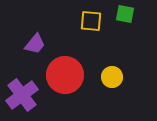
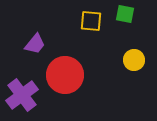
yellow circle: moved 22 px right, 17 px up
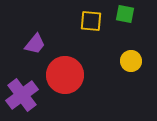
yellow circle: moved 3 px left, 1 px down
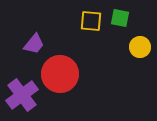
green square: moved 5 px left, 4 px down
purple trapezoid: moved 1 px left
yellow circle: moved 9 px right, 14 px up
red circle: moved 5 px left, 1 px up
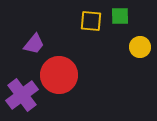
green square: moved 2 px up; rotated 12 degrees counterclockwise
red circle: moved 1 px left, 1 px down
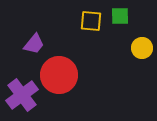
yellow circle: moved 2 px right, 1 px down
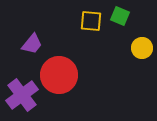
green square: rotated 24 degrees clockwise
purple trapezoid: moved 2 px left
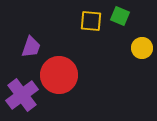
purple trapezoid: moved 1 px left, 3 px down; rotated 20 degrees counterclockwise
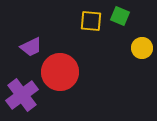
purple trapezoid: rotated 45 degrees clockwise
red circle: moved 1 px right, 3 px up
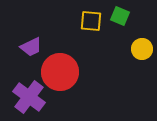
yellow circle: moved 1 px down
purple cross: moved 7 px right, 2 px down; rotated 16 degrees counterclockwise
